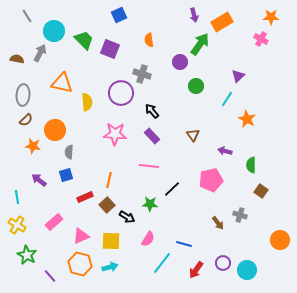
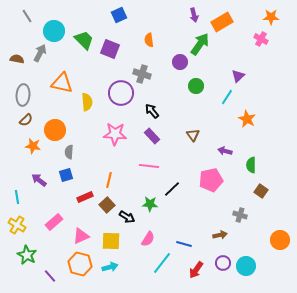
cyan line at (227, 99): moved 2 px up
brown arrow at (218, 223): moved 2 px right, 12 px down; rotated 64 degrees counterclockwise
cyan circle at (247, 270): moved 1 px left, 4 px up
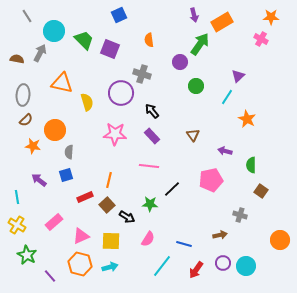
yellow semicircle at (87, 102): rotated 12 degrees counterclockwise
cyan line at (162, 263): moved 3 px down
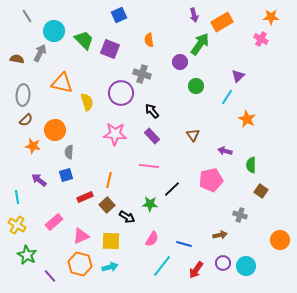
pink semicircle at (148, 239): moved 4 px right
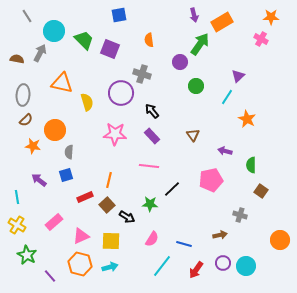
blue square at (119, 15): rotated 14 degrees clockwise
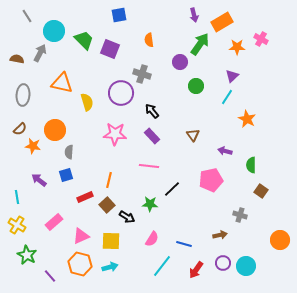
orange star at (271, 17): moved 34 px left, 30 px down
purple triangle at (238, 76): moved 6 px left
brown semicircle at (26, 120): moved 6 px left, 9 px down
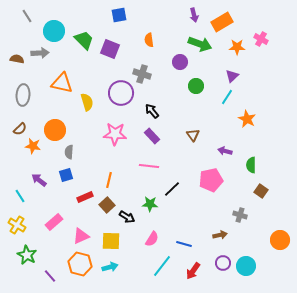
green arrow at (200, 44): rotated 75 degrees clockwise
gray arrow at (40, 53): rotated 60 degrees clockwise
cyan line at (17, 197): moved 3 px right, 1 px up; rotated 24 degrees counterclockwise
red arrow at (196, 270): moved 3 px left, 1 px down
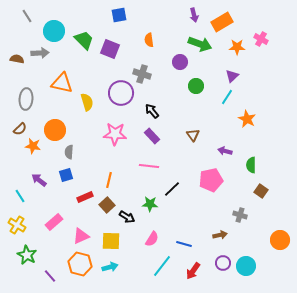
gray ellipse at (23, 95): moved 3 px right, 4 px down
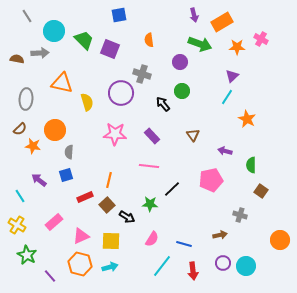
green circle at (196, 86): moved 14 px left, 5 px down
black arrow at (152, 111): moved 11 px right, 7 px up
red arrow at (193, 271): rotated 42 degrees counterclockwise
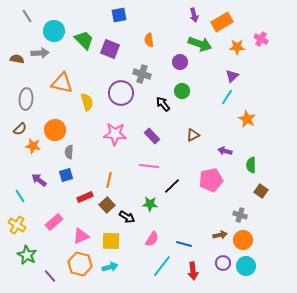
brown triangle at (193, 135): rotated 40 degrees clockwise
black line at (172, 189): moved 3 px up
orange circle at (280, 240): moved 37 px left
